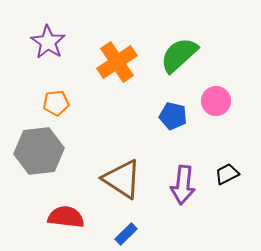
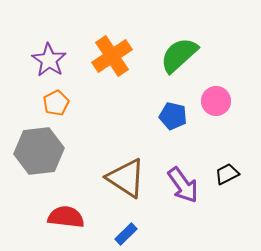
purple star: moved 1 px right, 18 px down
orange cross: moved 5 px left, 6 px up
orange pentagon: rotated 20 degrees counterclockwise
brown triangle: moved 4 px right, 1 px up
purple arrow: rotated 42 degrees counterclockwise
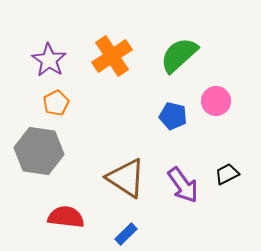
gray hexagon: rotated 15 degrees clockwise
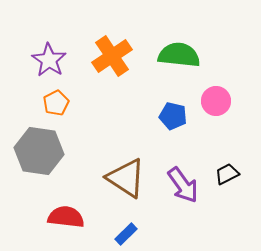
green semicircle: rotated 48 degrees clockwise
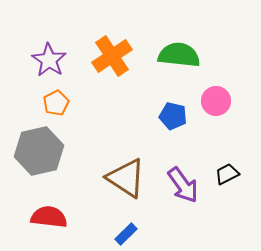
gray hexagon: rotated 21 degrees counterclockwise
red semicircle: moved 17 px left
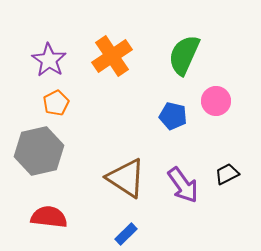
green semicircle: moved 5 px right; rotated 72 degrees counterclockwise
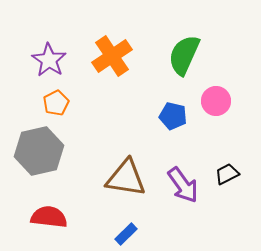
brown triangle: rotated 24 degrees counterclockwise
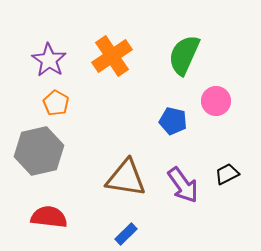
orange pentagon: rotated 15 degrees counterclockwise
blue pentagon: moved 5 px down
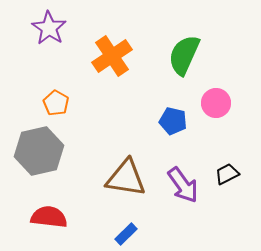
purple star: moved 32 px up
pink circle: moved 2 px down
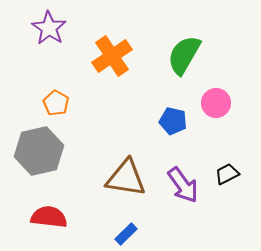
green semicircle: rotated 6 degrees clockwise
